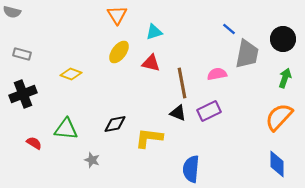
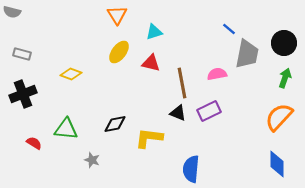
black circle: moved 1 px right, 4 px down
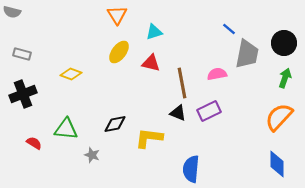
gray star: moved 5 px up
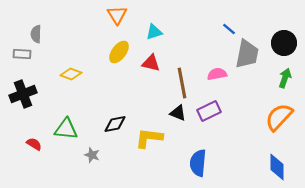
gray semicircle: moved 24 px right, 22 px down; rotated 78 degrees clockwise
gray rectangle: rotated 12 degrees counterclockwise
red semicircle: moved 1 px down
blue diamond: moved 3 px down
blue semicircle: moved 7 px right, 6 px up
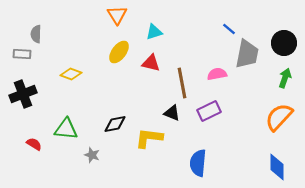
black triangle: moved 6 px left
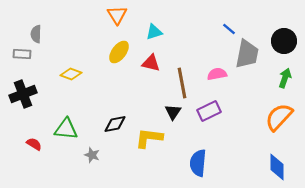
black circle: moved 2 px up
black triangle: moved 1 px right, 1 px up; rotated 42 degrees clockwise
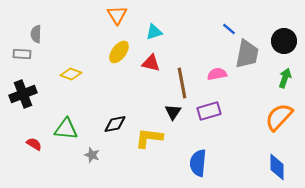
purple rectangle: rotated 10 degrees clockwise
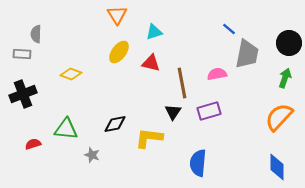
black circle: moved 5 px right, 2 px down
red semicircle: moved 1 px left; rotated 49 degrees counterclockwise
